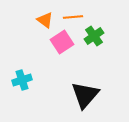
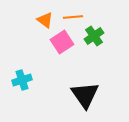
black triangle: rotated 16 degrees counterclockwise
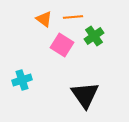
orange triangle: moved 1 px left, 1 px up
pink square: moved 3 px down; rotated 25 degrees counterclockwise
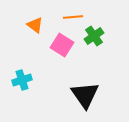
orange triangle: moved 9 px left, 6 px down
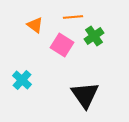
cyan cross: rotated 30 degrees counterclockwise
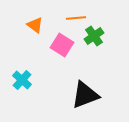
orange line: moved 3 px right, 1 px down
black triangle: rotated 44 degrees clockwise
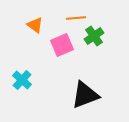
pink square: rotated 35 degrees clockwise
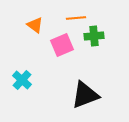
green cross: rotated 30 degrees clockwise
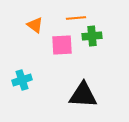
green cross: moved 2 px left
pink square: rotated 20 degrees clockwise
cyan cross: rotated 30 degrees clockwise
black triangle: moved 2 px left; rotated 24 degrees clockwise
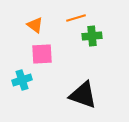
orange line: rotated 12 degrees counterclockwise
pink square: moved 20 px left, 9 px down
black triangle: rotated 16 degrees clockwise
